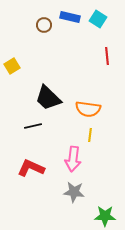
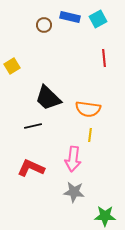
cyan square: rotated 30 degrees clockwise
red line: moved 3 px left, 2 px down
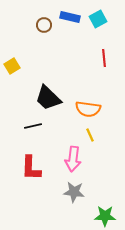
yellow line: rotated 32 degrees counterclockwise
red L-shape: rotated 112 degrees counterclockwise
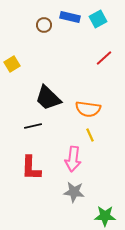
red line: rotated 54 degrees clockwise
yellow square: moved 2 px up
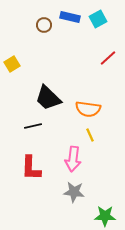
red line: moved 4 px right
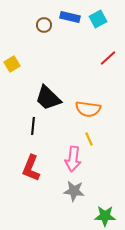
black line: rotated 72 degrees counterclockwise
yellow line: moved 1 px left, 4 px down
red L-shape: rotated 20 degrees clockwise
gray star: moved 1 px up
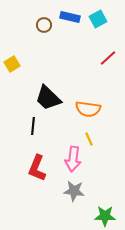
red L-shape: moved 6 px right
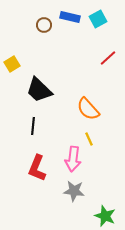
black trapezoid: moved 9 px left, 8 px up
orange semicircle: rotated 40 degrees clockwise
green star: rotated 20 degrees clockwise
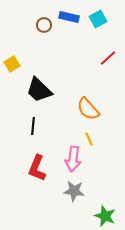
blue rectangle: moved 1 px left
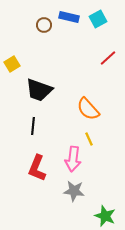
black trapezoid: rotated 24 degrees counterclockwise
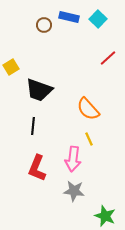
cyan square: rotated 18 degrees counterclockwise
yellow square: moved 1 px left, 3 px down
